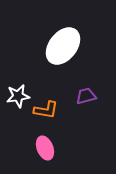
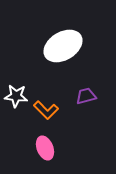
white ellipse: rotated 21 degrees clockwise
white star: moved 2 px left; rotated 15 degrees clockwise
orange L-shape: rotated 35 degrees clockwise
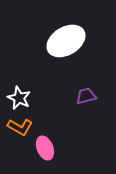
white ellipse: moved 3 px right, 5 px up
white star: moved 3 px right, 2 px down; rotated 20 degrees clockwise
orange L-shape: moved 26 px left, 17 px down; rotated 15 degrees counterclockwise
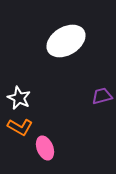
purple trapezoid: moved 16 px right
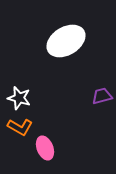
white star: rotated 10 degrees counterclockwise
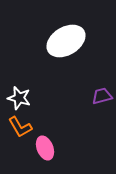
orange L-shape: rotated 30 degrees clockwise
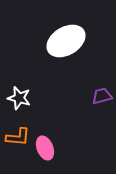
orange L-shape: moved 2 px left, 10 px down; rotated 55 degrees counterclockwise
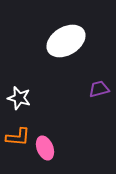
purple trapezoid: moved 3 px left, 7 px up
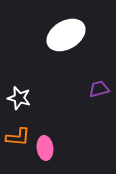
white ellipse: moved 6 px up
pink ellipse: rotated 15 degrees clockwise
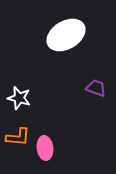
purple trapezoid: moved 3 px left, 1 px up; rotated 35 degrees clockwise
